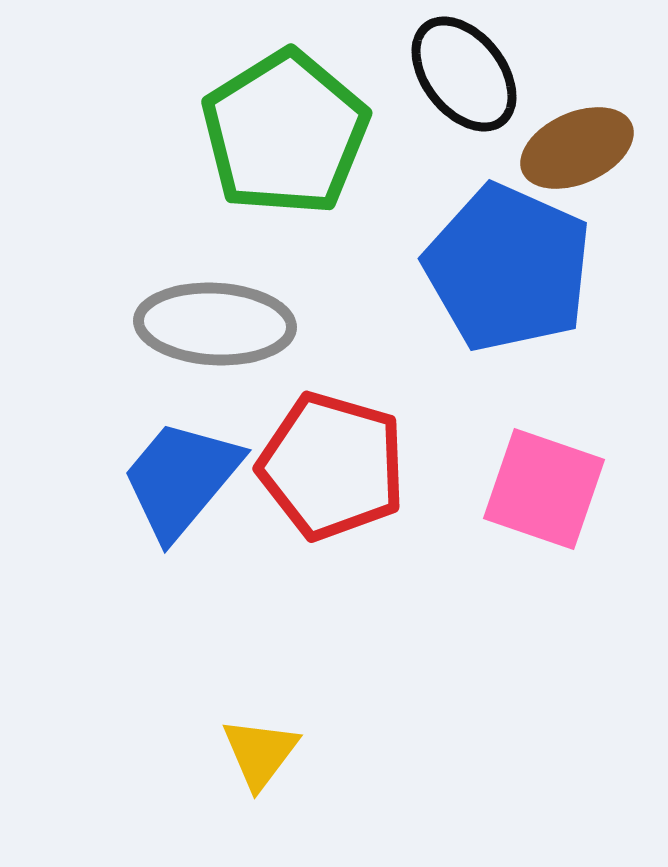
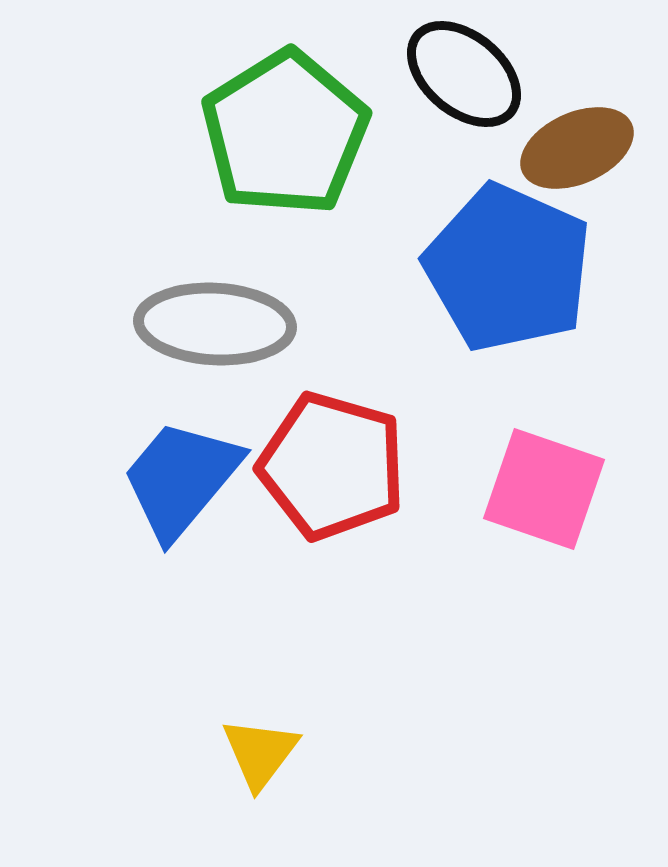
black ellipse: rotated 12 degrees counterclockwise
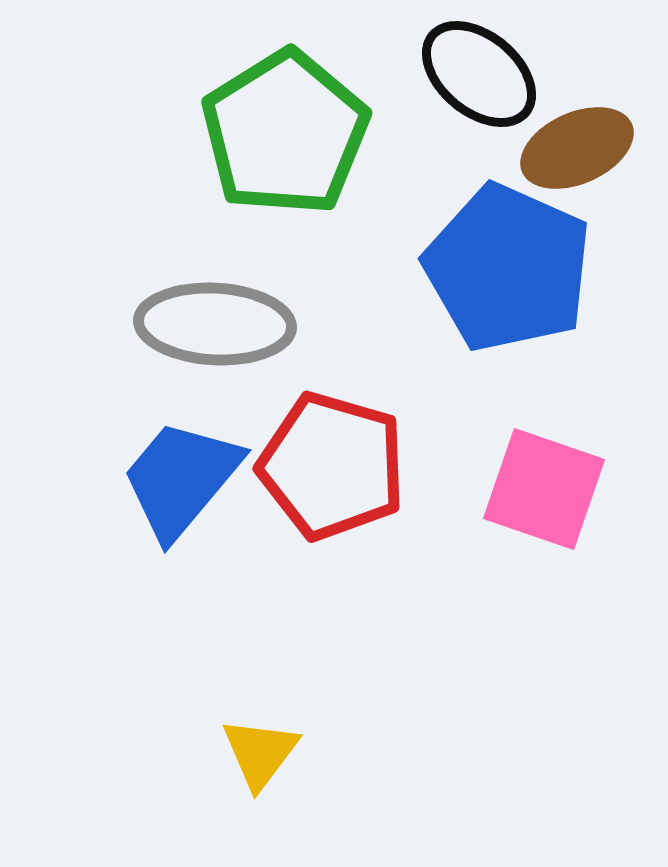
black ellipse: moved 15 px right
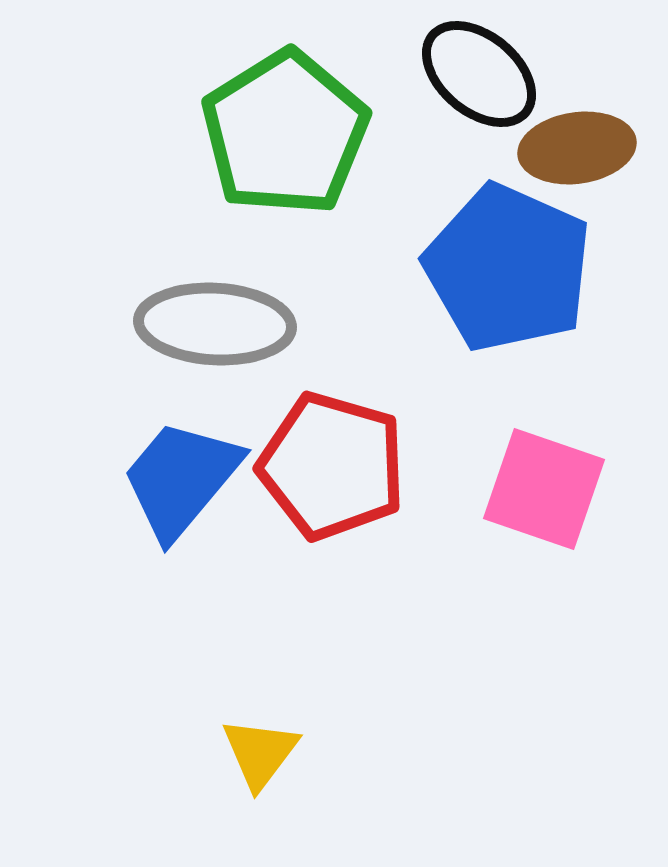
brown ellipse: rotated 16 degrees clockwise
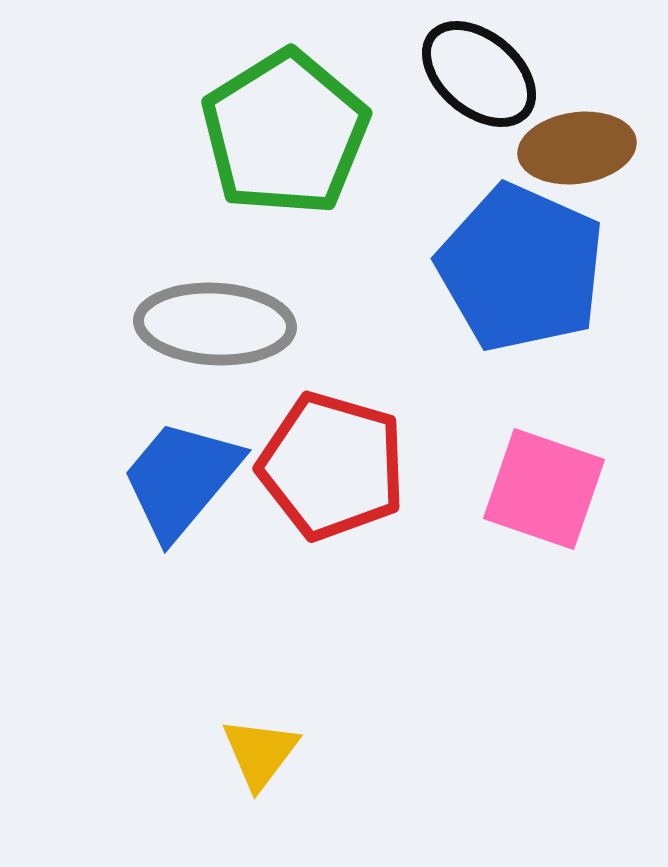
blue pentagon: moved 13 px right
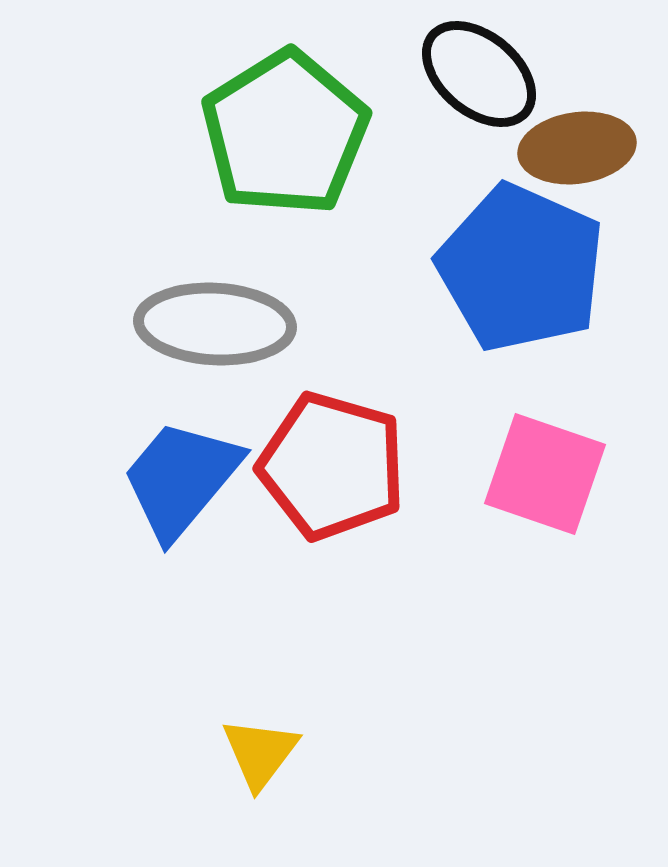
pink square: moved 1 px right, 15 px up
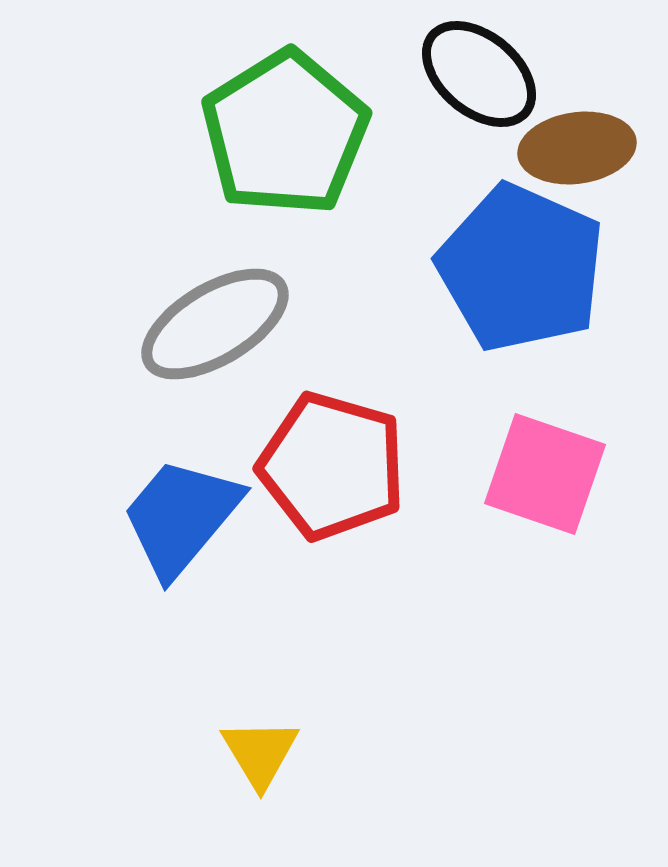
gray ellipse: rotated 34 degrees counterclockwise
blue trapezoid: moved 38 px down
yellow triangle: rotated 8 degrees counterclockwise
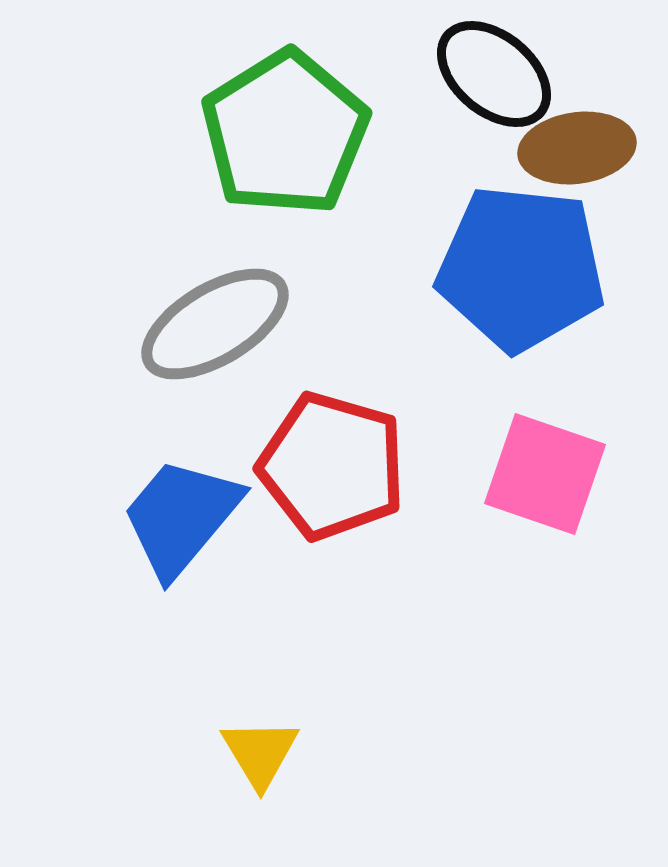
black ellipse: moved 15 px right
blue pentagon: rotated 18 degrees counterclockwise
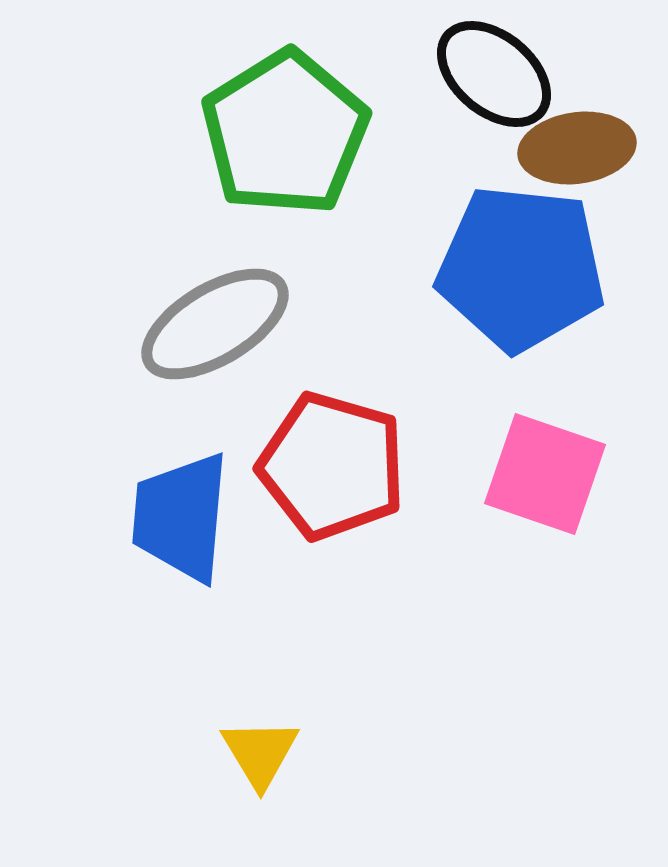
blue trapezoid: rotated 35 degrees counterclockwise
